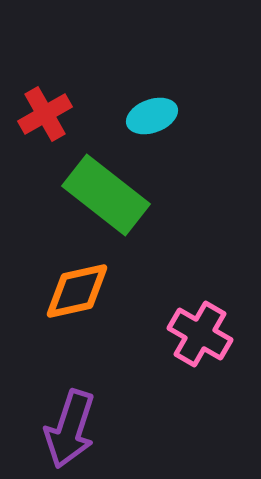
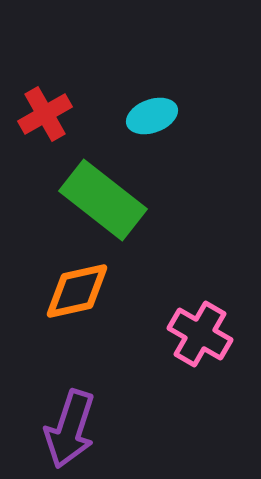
green rectangle: moved 3 px left, 5 px down
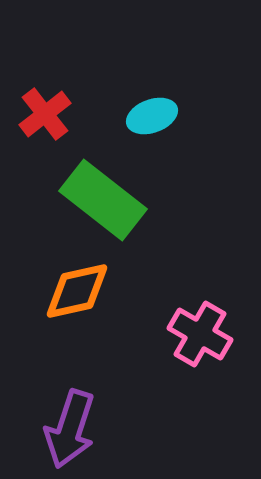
red cross: rotated 8 degrees counterclockwise
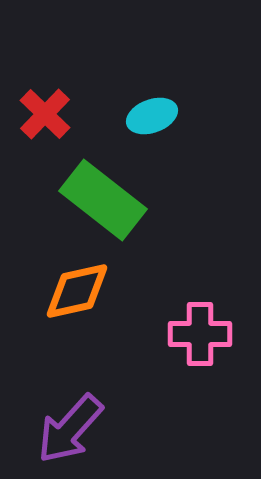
red cross: rotated 8 degrees counterclockwise
pink cross: rotated 30 degrees counterclockwise
purple arrow: rotated 24 degrees clockwise
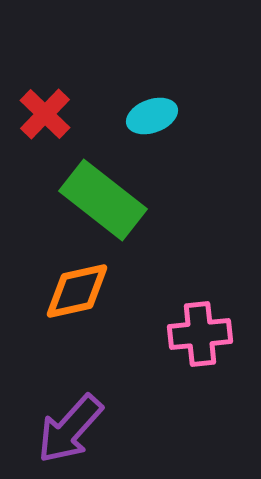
pink cross: rotated 6 degrees counterclockwise
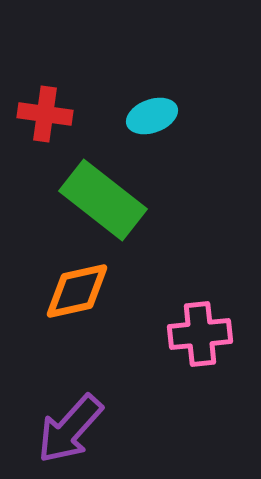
red cross: rotated 36 degrees counterclockwise
